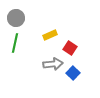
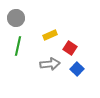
green line: moved 3 px right, 3 px down
gray arrow: moved 3 px left
blue square: moved 4 px right, 4 px up
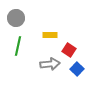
yellow rectangle: rotated 24 degrees clockwise
red square: moved 1 px left, 2 px down
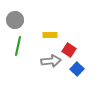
gray circle: moved 1 px left, 2 px down
gray arrow: moved 1 px right, 3 px up
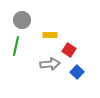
gray circle: moved 7 px right
green line: moved 2 px left
gray arrow: moved 1 px left, 3 px down
blue square: moved 3 px down
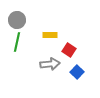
gray circle: moved 5 px left
green line: moved 1 px right, 4 px up
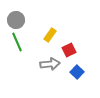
gray circle: moved 1 px left
yellow rectangle: rotated 56 degrees counterclockwise
green line: rotated 36 degrees counterclockwise
red square: rotated 32 degrees clockwise
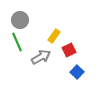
gray circle: moved 4 px right
yellow rectangle: moved 4 px right, 1 px down
gray arrow: moved 9 px left, 7 px up; rotated 24 degrees counterclockwise
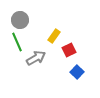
gray arrow: moved 5 px left, 1 px down
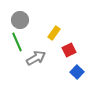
yellow rectangle: moved 3 px up
